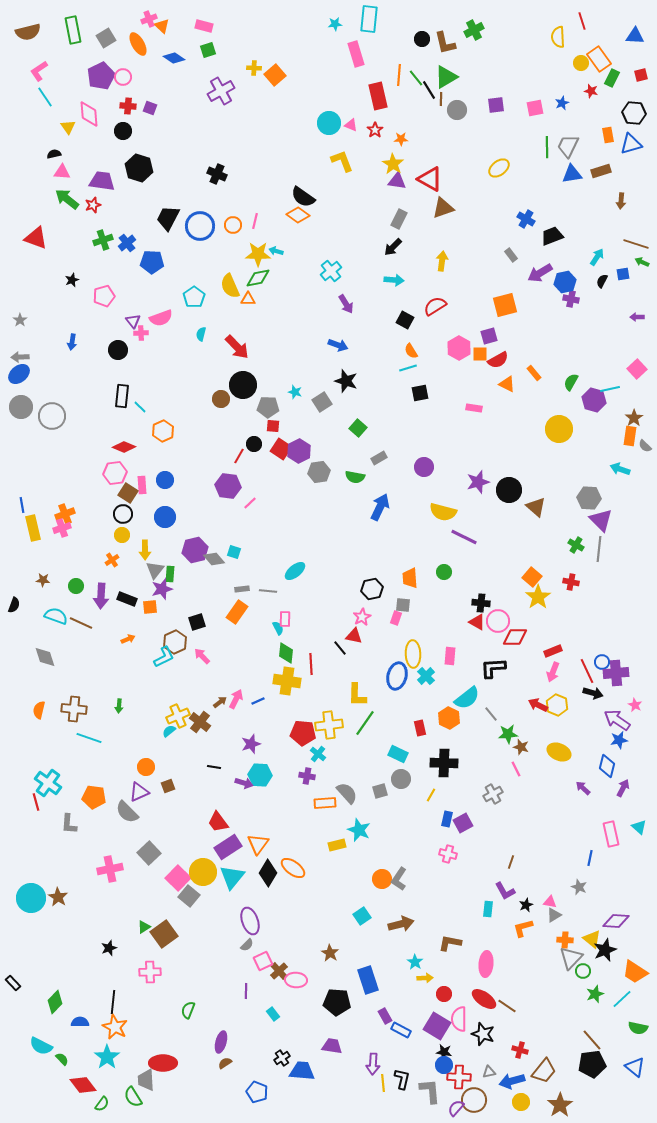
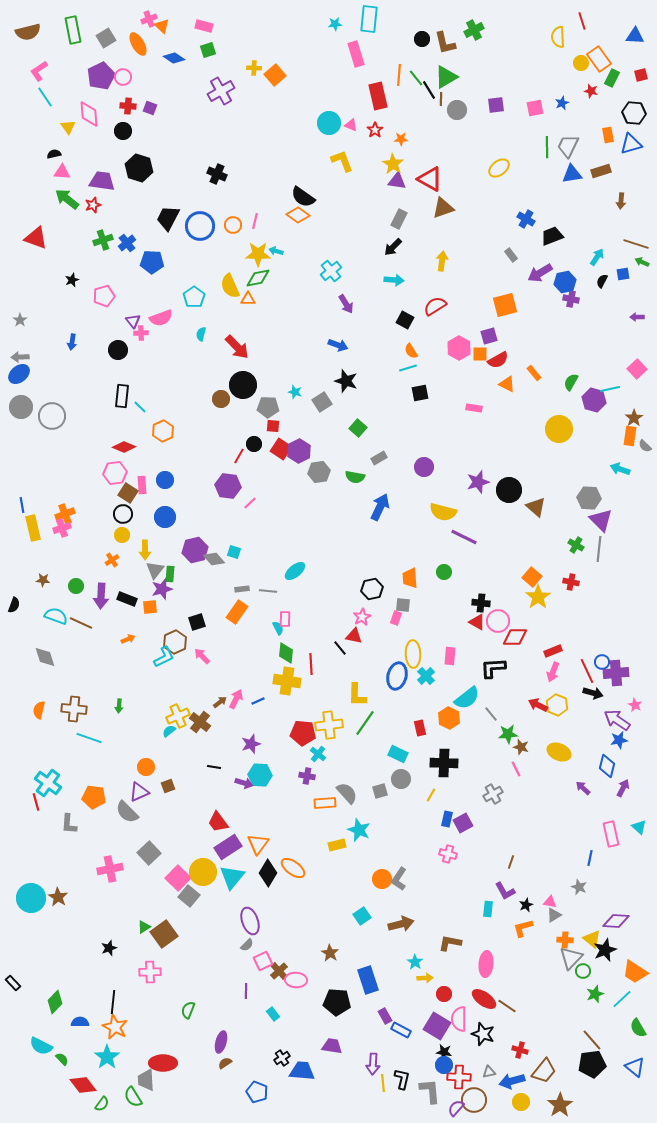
green semicircle at (638, 1028): rotated 48 degrees clockwise
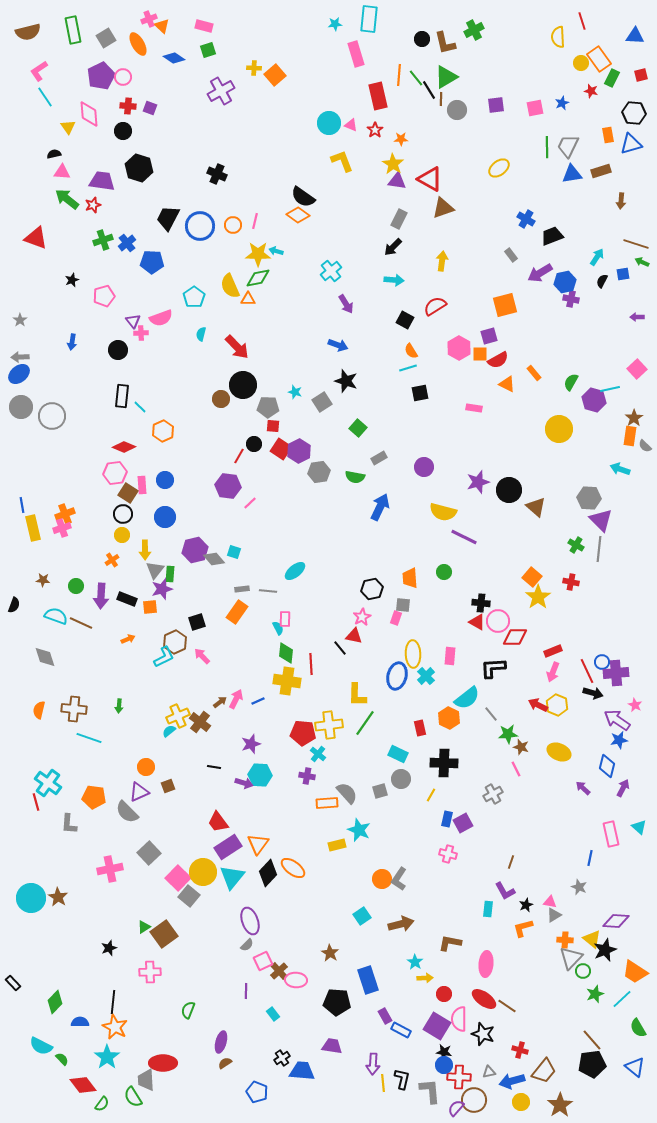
orange rectangle at (325, 803): moved 2 px right
black diamond at (268, 873): rotated 12 degrees clockwise
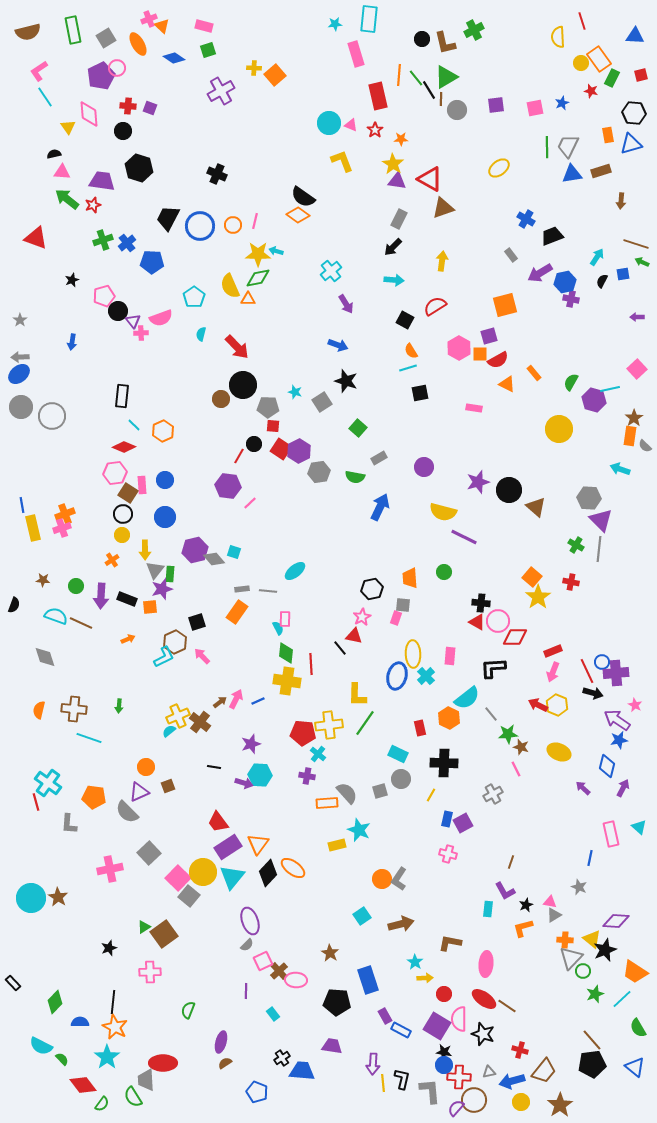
pink circle at (123, 77): moved 6 px left, 9 px up
black circle at (118, 350): moved 39 px up
cyan line at (140, 407): moved 6 px left, 18 px down
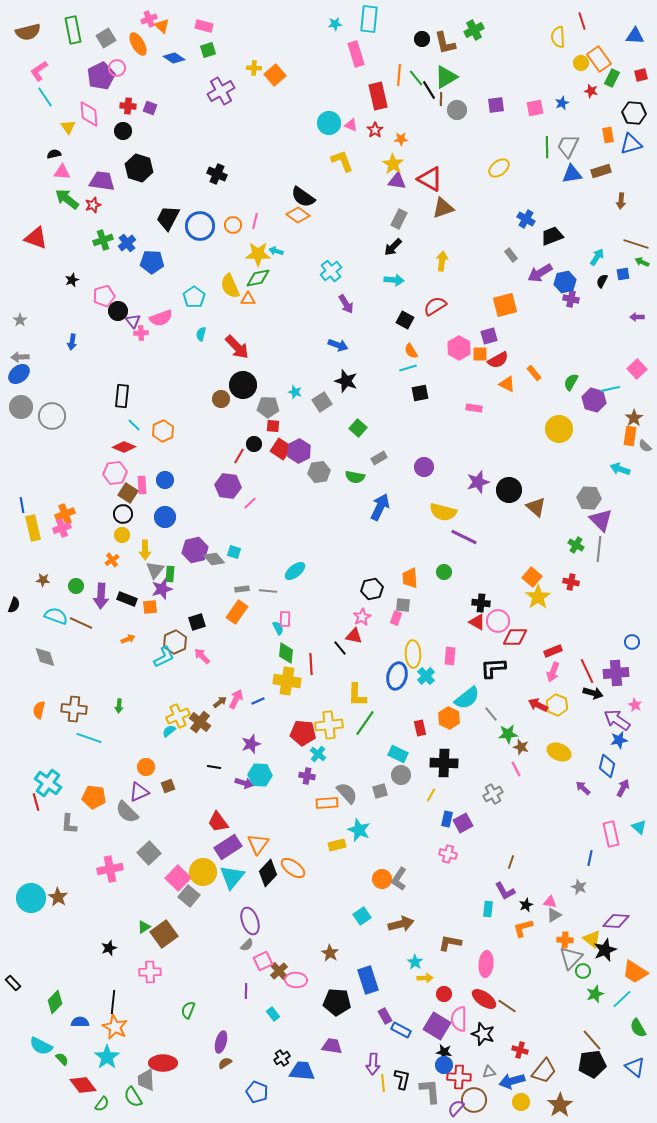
blue circle at (602, 662): moved 30 px right, 20 px up
gray circle at (401, 779): moved 4 px up
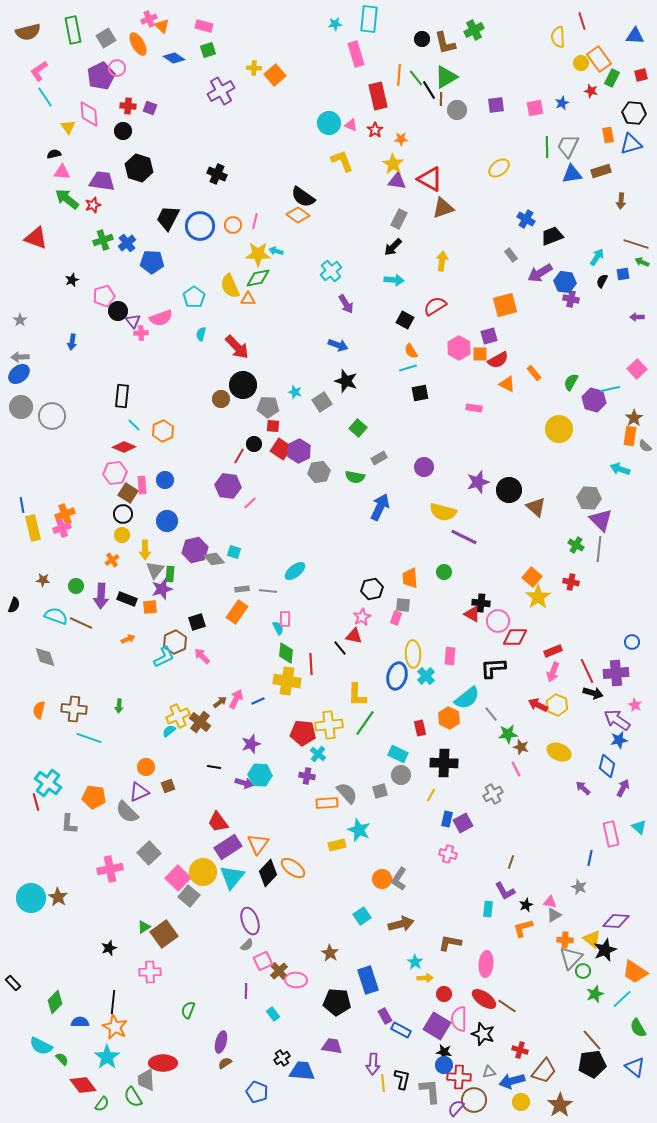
blue hexagon at (565, 282): rotated 20 degrees clockwise
blue circle at (165, 517): moved 2 px right, 4 px down
red triangle at (477, 622): moved 5 px left, 8 px up
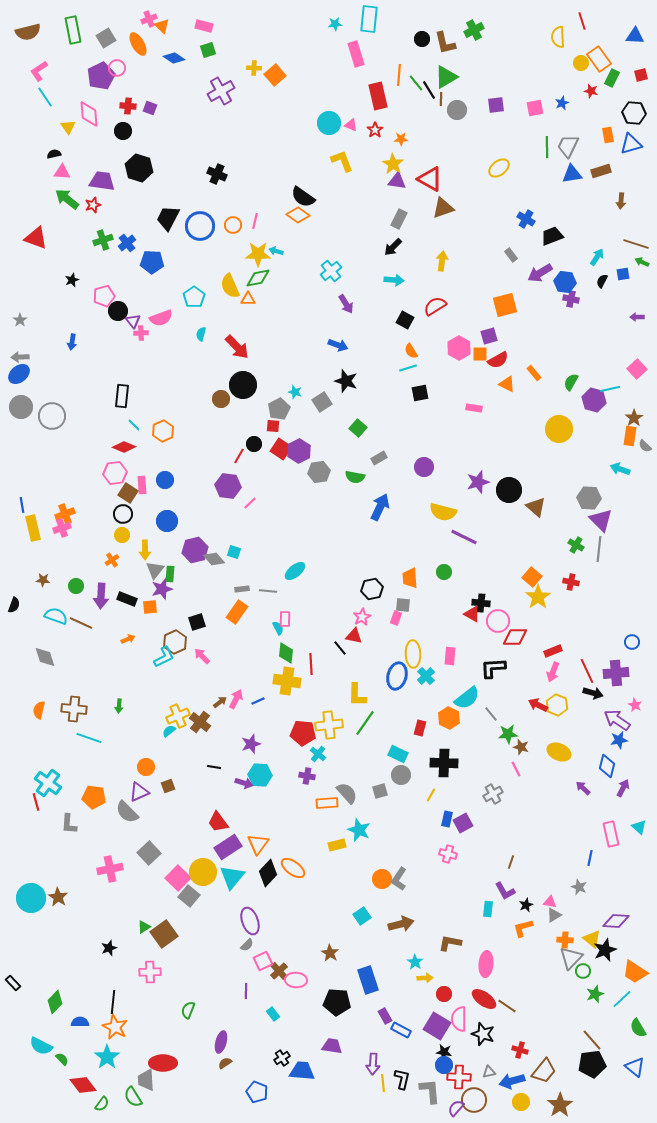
green line at (416, 78): moved 5 px down
gray pentagon at (268, 407): moved 11 px right, 2 px down; rotated 30 degrees counterclockwise
red rectangle at (420, 728): rotated 28 degrees clockwise
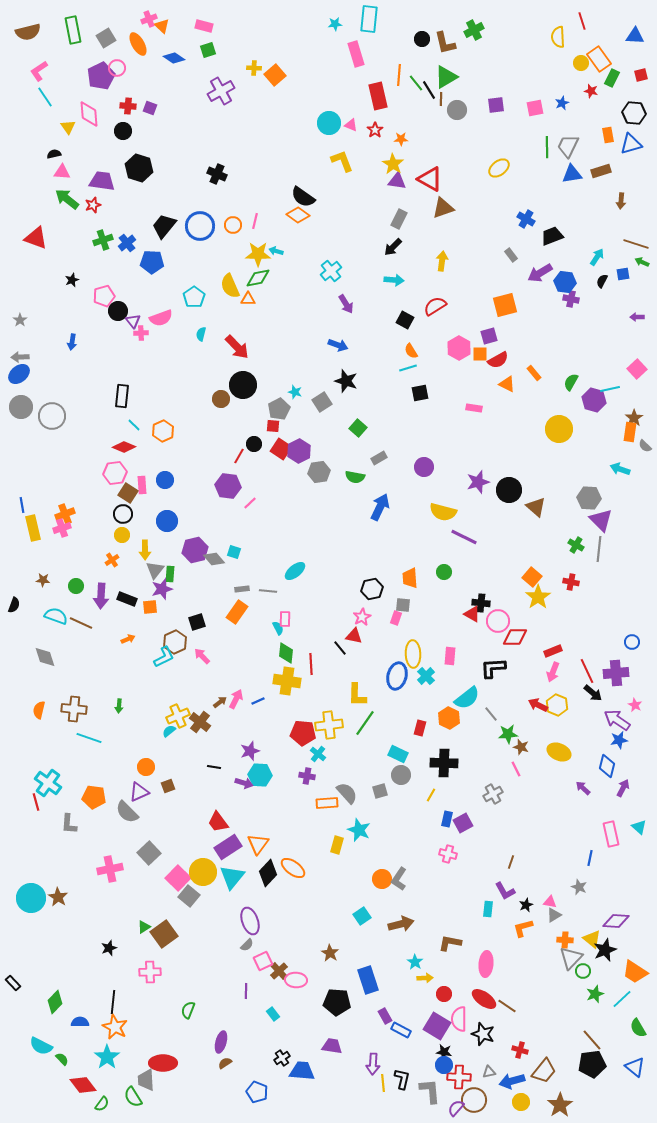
black trapezoid at (168, 218): moved 4 px left, 8 px down; rotated 12 degrees clockwise
orange rectangle at (630, 436): moved 4 px up
black arrow at (593, 693): rotated 24 degrees clockwise
purple star at (251, 744): moved 1 px left, 7 px down
yellow rectangle at (337, 845): rotated 60 degrees counterclockwise
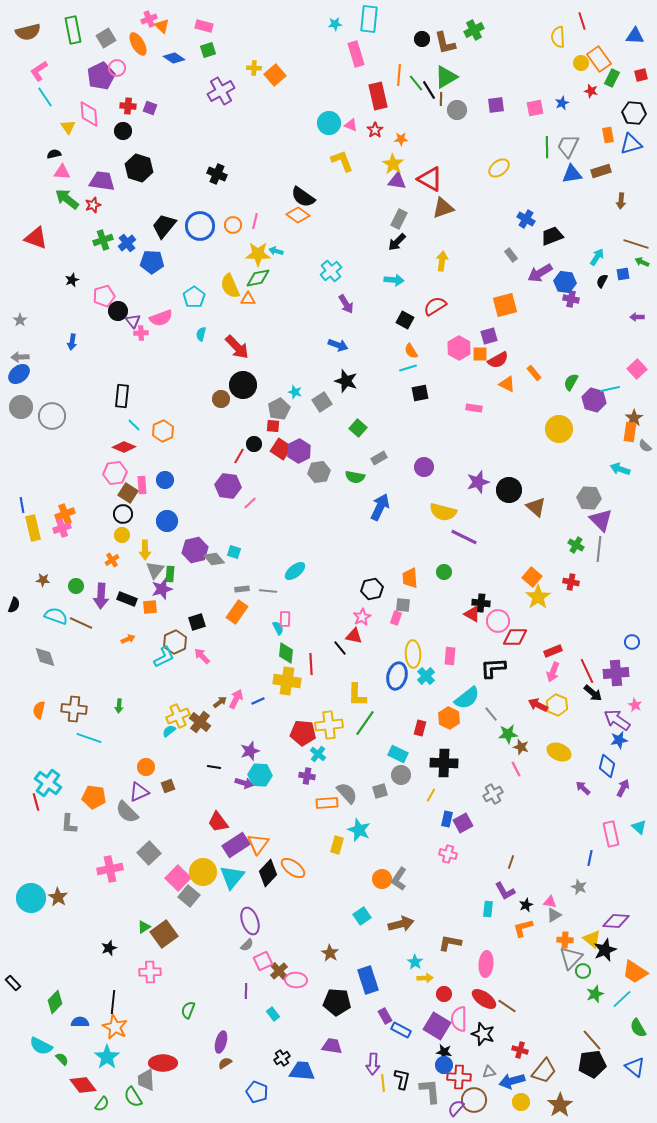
black arrow at (393, 247): moved 4 px right, 5 px up
purple rectangle at (228, 847): moved 8 px right, 2 px up
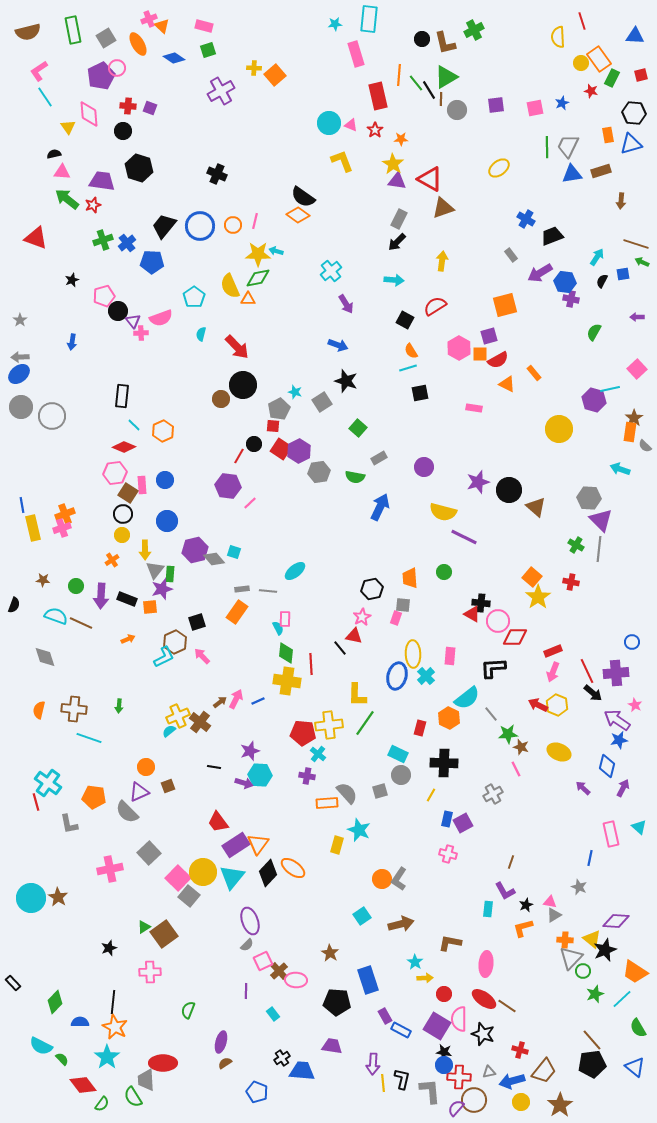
green semicircle at (571, 382): moved 23 px right, 50 px up
gray L-shape at (69, 824): rotated 15 degrees counterclockwise
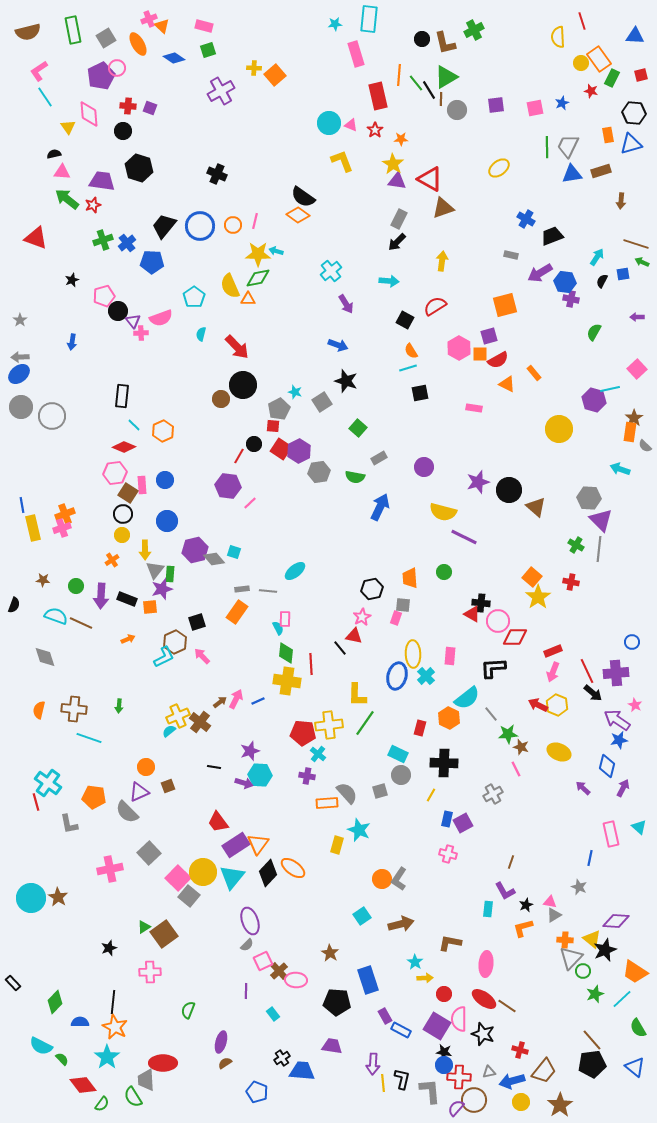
gray rectangle at (511, 255): rotated 40 degrees counterclockwise
cyan arrow at (394, 280): moved 5 px left, 1 px down
